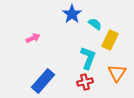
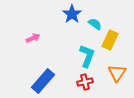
cyan L-shape: moved 1 px left, 2 px up
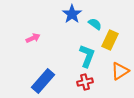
orange triangle: moved 3 px right, 2 px up; rotated 24 degrees clockwise
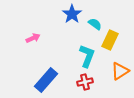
blue rectangle: moved 3 px right, 1 px up
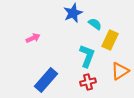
blue star: moved 1 px right, 1 px up; rotated 12 degrees clockwise
red cross: moved 3 px right
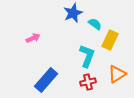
orange triangle: moved 3 px left, 3 px down
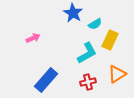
blue star: rotated 18 degrees counterclockwise
cyan semicircle: rotated 112 degrees clockwise
cyan L-shape: moved 3 px up; rotated 40 degrees clockwise
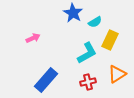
cyan semicircle: moved 2 px up
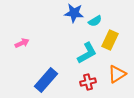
blue star: moved 1 px right; rotated 24 degrees counterclockwise
cyan semicircle: moved 1 px up
pink arrow: moved 11 px left, 5 px down
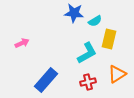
yellow rectangle: moved 1 px left, 1 px up; rotated 12 degrees counterclockwise
